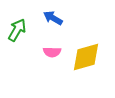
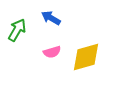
blue arrow: moved 2 px left
pink semicircle: rotated 18 degrees counterclockwise
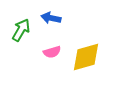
blue arrow: rotated 18 degrees counterclockwise
green arrow: moved 4 px right
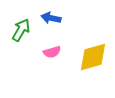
yellow diamond: moved 7 px right
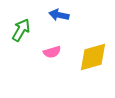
blue arrow: moved 8 px right, 3 px up
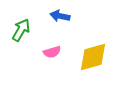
blue arrow: moved 1 px right, 1 px down
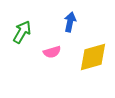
blue arrow: moved 10 px right, 6 px down; rotated 90 degrees clockwise
green arrow: moved 1 px right, 2 px down
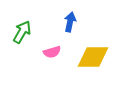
yellow diamond: rotated 16 degrees clockwise
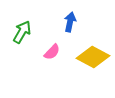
pink semicircle: rotated 30 degrees counterclockwise
yellow diamond: rotated 28 degrees clockwise
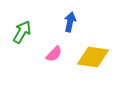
pink semicircle: moved 2 px right, 2 px down
yellow diamond: rotated 20 degrees counterclockwise
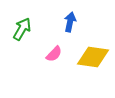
green arrow: moved 3 px up
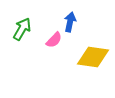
pink semicircle: moved 14 px up
